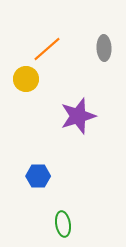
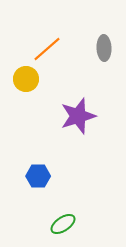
green ellipse: rotated 65 degrees clockwise
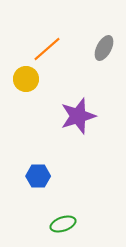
gray ellipse: rotated 30 degrees clockwise
green ellipse: rotated 15 degrees clockwise
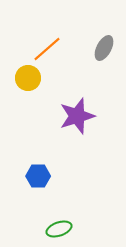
yellow circle: moved 2 px right, 1 px up
purple star: moved 1 px left
green ellipse: moved 4 px left, 5 px down
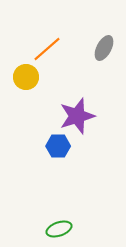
yellow circle: moved 2 px left, 1 px up
blue hexagon: moved 20 px right, 30 px up
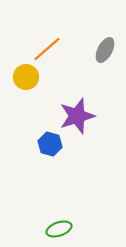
gray ellipse: moved 1 px right, 2 px down
blue hexagon: moved 8 px left, 2 px up; rotated 15 degrees clockwise
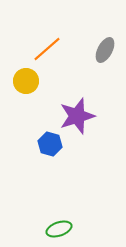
yellow circle: moved 4 px down
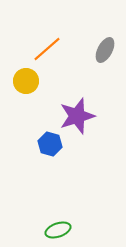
green ellipse: moved 1 px left, 1 px down
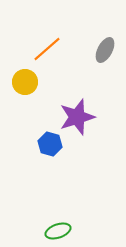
yellow circle: moved 1 px left, 1 px down
purple star: moved 1 px down
green ellipse: moved 1 px down
